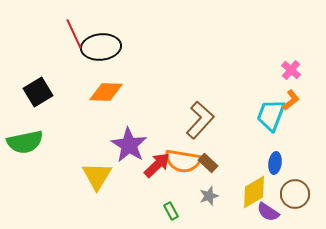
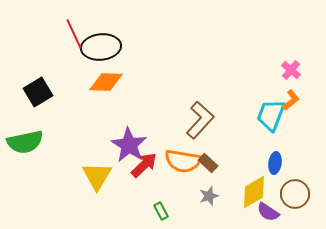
orange diamond: moved 10 px up
red arrow: moved 13 px left
green rectangle: moved 10 px left
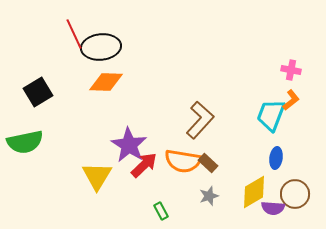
pink cross: rotated 30 degrees counterclockwise
blue ellipse: moved 1 px right, 5 px up
purple semicircle: moved 5 px right, 4 px up; rotated 30 degrees counterclockwise
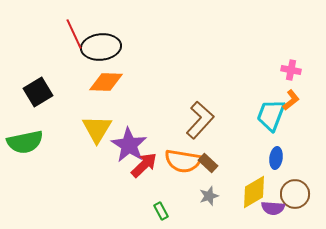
yellow triangle: moved 47 px up
